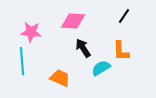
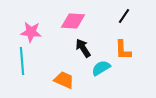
orange L-shape: moved 2 px right, 1 px up
orange trapezoid: moved 4 px right, 2 px down
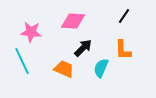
black arrow: rotated 78 degrees clockwise
cyan line: rotated 20 degrees counterclockwise
cyan semicircle: rotated 36 degrees counterclockwise
orange trapezoid: moved 11 px up
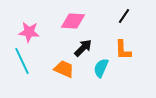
pink star: moved 2 px left
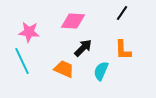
black line: moved 2 px left, 3 px up
cyan semicircle: moved 3 px down
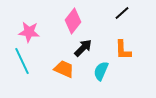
black line: rotated 14 degrees clockwise
pink diamond: rotated 55 degrees counterclockwise
